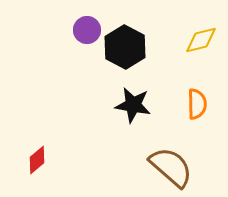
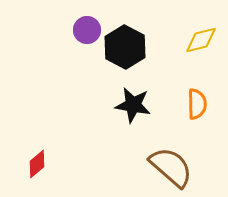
red diamond: moved 4 px down
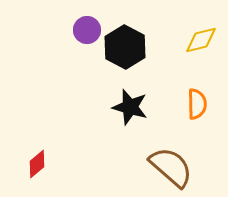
black star: moved 3 px left, 2 px down; rotated 6 degrees clockwise
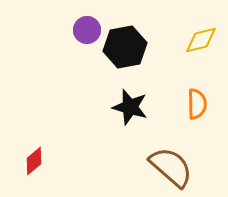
black hexagon: rotated 21 degrees clockwise
red diamond: moved 3 px left, 3 px up
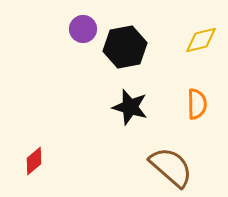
purple circle: moved 4 px left, 1 px up
